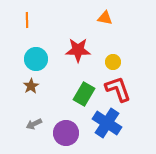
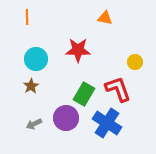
orange line: moved 3 px up
yellow circle: moved 22 px right
purple circle: moved 15 px up
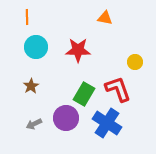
cyan circle: moved 12 px up
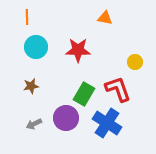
brown star: rotated 21 degrees clockwise
